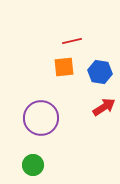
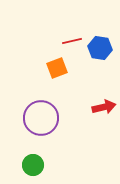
orange square: moved 7 px left, 1 px down; rotated 15 degrees counterclockwise
blue hexagon: moved 24 px up
red arrow: rotated 20 degrees clockwise
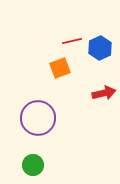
blue hexagon: rotated 25 degrees clockwise
orange square: moved 3 px right
red arrow: moved 14 px up
purple circle: moved 3 px left
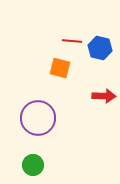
red line: rotated 18 degrees clockwise
blue hexagon: rotated 20 degrees counterclockwise
orange square: rotated 35 degrees clockwise
red arrow: moved 3 px down; rotated 15 degrees clockwise
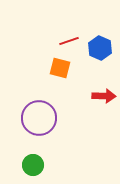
red line: moved 3 px left; rotated 24 degrees counterclockwise
blue hexagon: rotated 10 degrees clockwise
purple circle: moved 1 px right
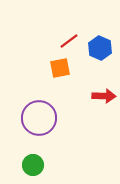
red line: rotated 18 degrees counterclockwise
orange square: rotated 25 degrees counterclockwise
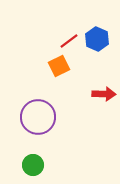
blue hexagon: moved 3 px left, 9 px up
orange square: moved 1 px left, 2 px up; rotated 15 degrees counterclockwise
red arrow: moved 2 px up
purple circle: moved 1 px left, 1 px up
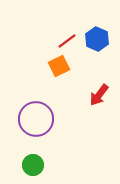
red line: moved 2 px left
red arrow: moved 5 px left, 1 px down; rotated 125 degrees clockwise
purple circle: moved 2 px left, 2 px down
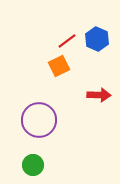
red arrow: rotated 125 degrees counterclockwise
purple circle: moved 3 px right, 1 px down
